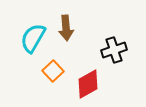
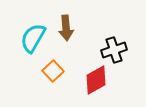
red diamond: moved 8 px right, 4 px up
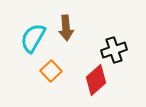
orange square: moved 2 px left
red diamond: rotated 12 degrees counterclockwise
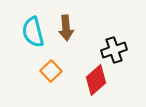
cyan semicircle: moved 6 px up; rotated 44 degrees counterclockwise
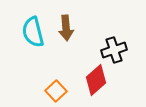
orange square: moved 5 px right, 20 px down
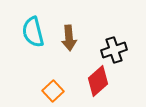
brown arrow: moved 3 px right, 10 px down
red diamond: moved 2 px right, 1 px down
orange square: moved 3 px left
